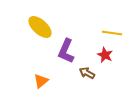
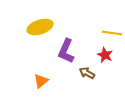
yellow ellipse: rotated 60 degrees counterclockwise
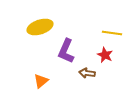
brown arrow: rotated 21 degrees counterclockwise
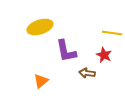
purple L-shape: rotated 35 degrees counterclockwise
red star: moved 1 px left
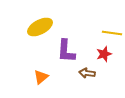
yellow ellipse: rotated 10 degrees counterclockwise
purple L-shape: rotated 15 degrees clockwise
red star: moved 1 px up; rotated 28 degrees clockwise
orange triangle: moved 4 px up
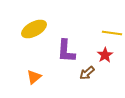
yellow ellipse: moved 6 px left, 2 px down
red star: moved 1 px right, 1 px down; rotated 14 degrees counterclockwise
brown arrow: rotated 49 degrees counterclockwise
orange triangle: moved 7 px left
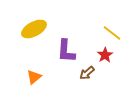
yellow line: rotated 30 degrees clockwise
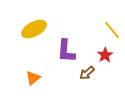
yellow line: moved 3 px up; rotated 12 degrees clockwise
orange triangle: moved 1 px left, 1 px down
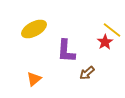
yellow line: rotated 12 degrees counterclockwise
red star: moved 13 px up
orange triangle: moved 1 px right, 1 px down
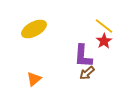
yellow line: moved 8 px left, 4 px up
red star: moved 1 px left, 1 px up
purple L-shape: moved 17 px right, 5 px down
